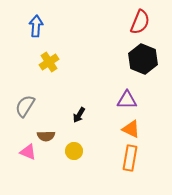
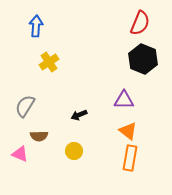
red semicircle: moved 1 px down
purple triangle: moved 3 px left
black arrow: rotated 35 degrees clockwise
orange triangle: moved 3 px left, 2 px down; rotated 12 degrees clockwise
brown semicircle: moved 7 px left
pink triangle: moved 8 px left, 2 px down
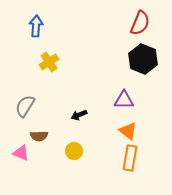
pink triangle: moved 1 px right, 1 px up
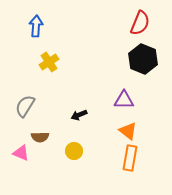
brown semicircle: moved 1 px right, 1 px down
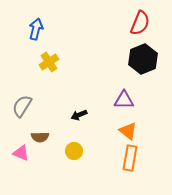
blue arrow: moved 3 px down; rotated 10 degrees clockwise
black hexagon: rotated 16 degrees clockwise
gray semicircle: moved 3 px left
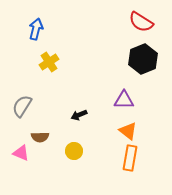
red semicircle: moved 1 px right, 1 px up; rotated 100 degrees clockwise
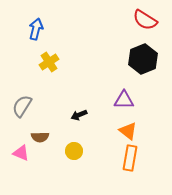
red semicircle: moved 4 px right, 2 px up
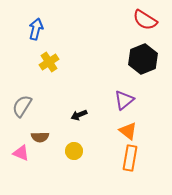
purple triangle: rotated 40 degrees counterclockwise
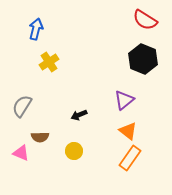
black hexagon: rotated 16 degrees counterclockwise
orange rectangle: rotated 25 degrees clockwise
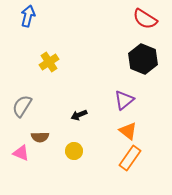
red semicircle: moved 1 px up
blue arrow: moved 8 px left, 13 px up
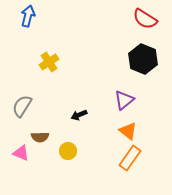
yellow circle: moved 6 px left
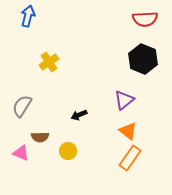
red semicircle: rotated 35 degrees counterclockwise
